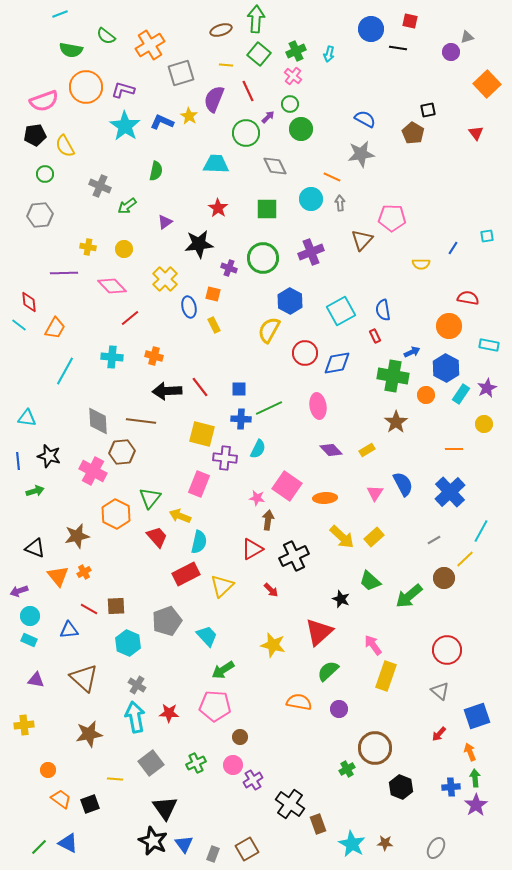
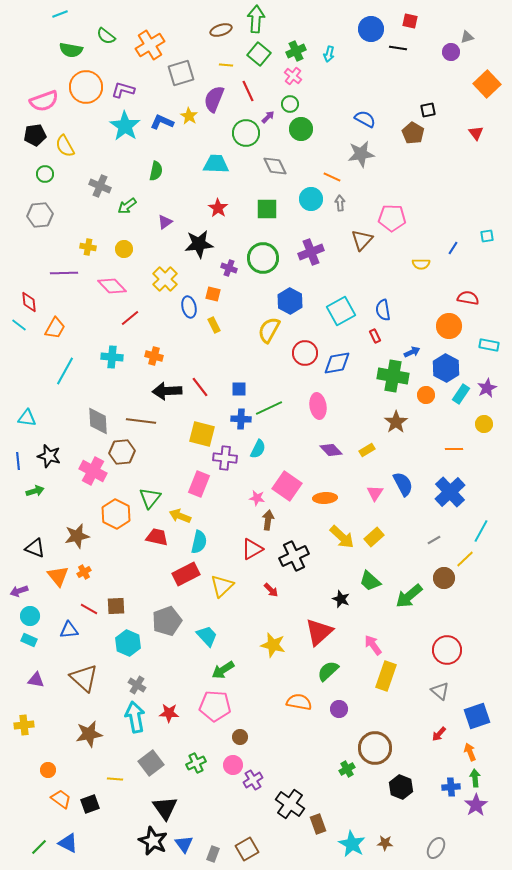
red trapezoid at (157, 537): rotated 35 degrees counterclockwise
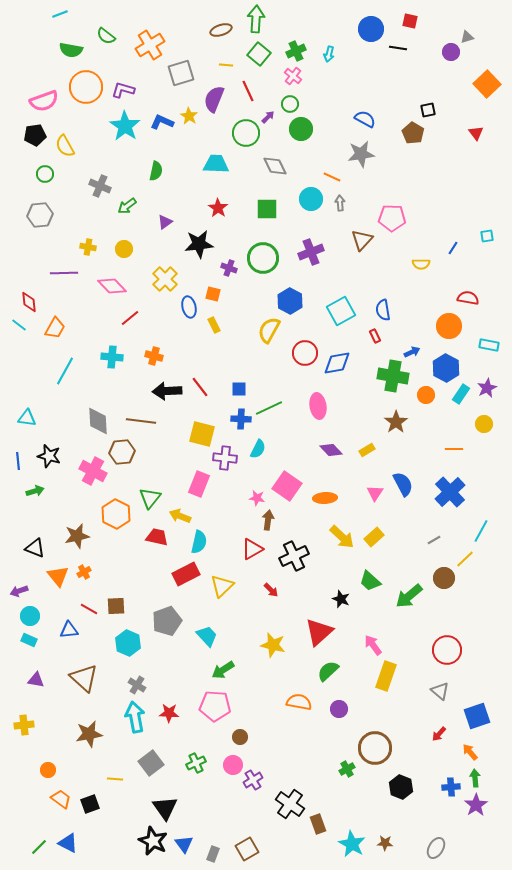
orange arrow at (470, 752): rotated 18 degrees counterclockwise
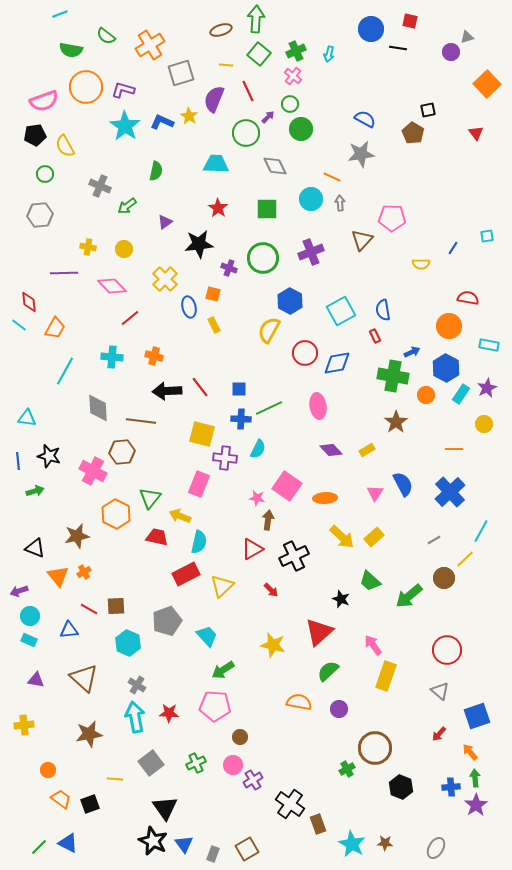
gray diamond at (98, 421): moved 13 px up
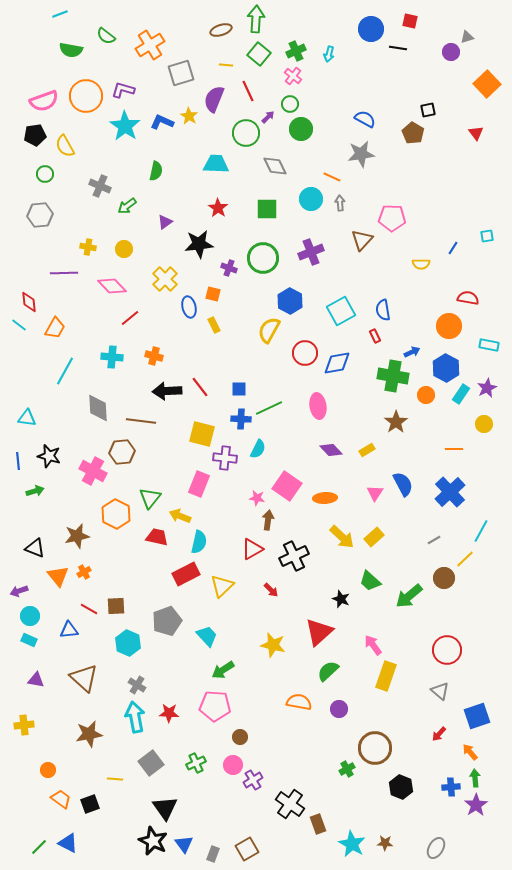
orange circle at (86, 87): moved 9 px down
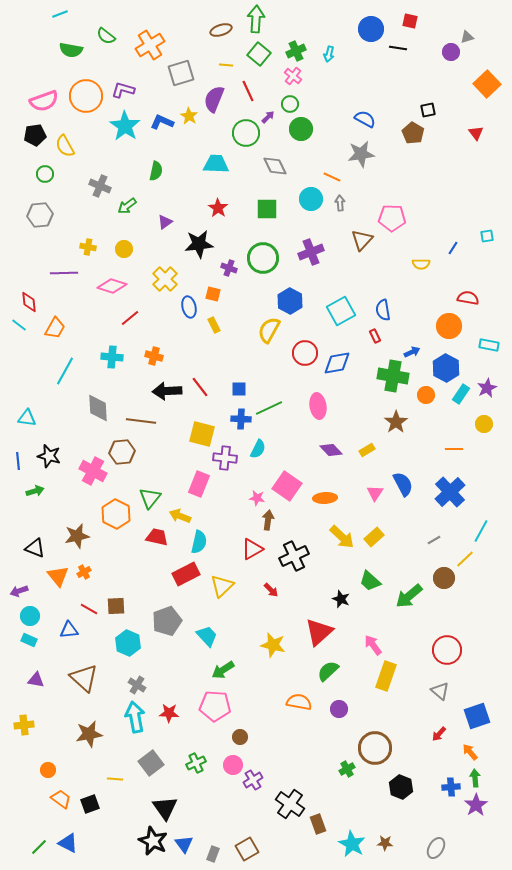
pink diamond at (112, 286): rotated 28 degrees counterclockwise
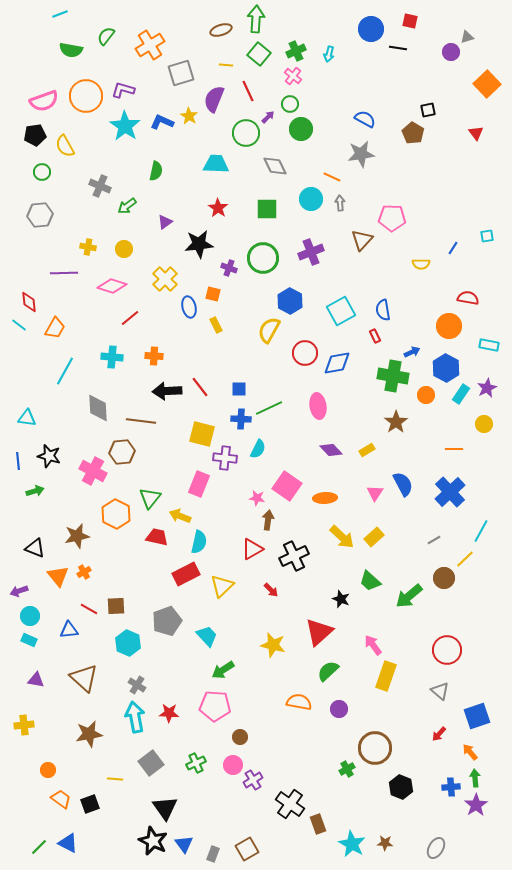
green semicircle at (106, 36): rotated 90 degrees clockwise
green circle at (45, 174): moved 3 px left, 2 px up
yellow rectangle at (214, 325): moved 2 px right
orange cross at (154, 356): rotated 12 degrees counterclockwise
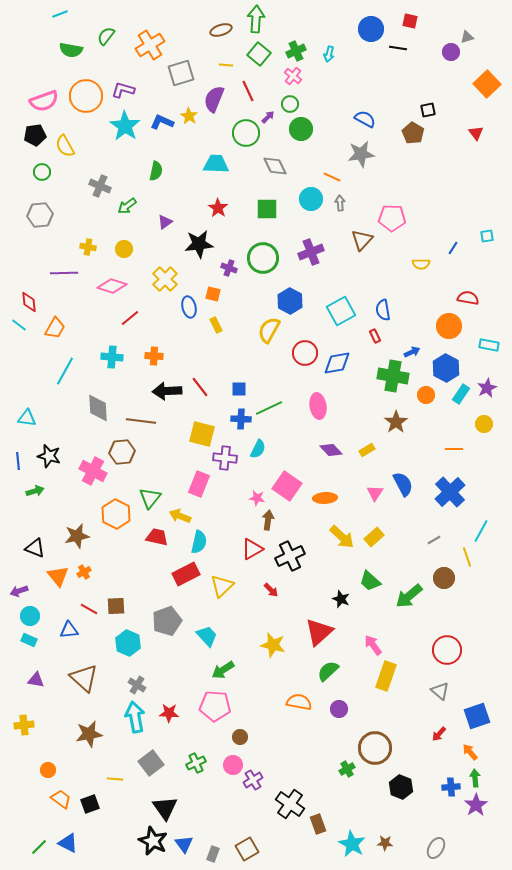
black cross at (294, 556): moved 4 px left
yellow line at (465, 559): moved 2 px right, 2 px up; rotated 66 degrees counterclockwise
